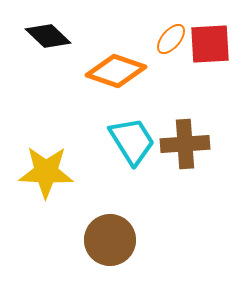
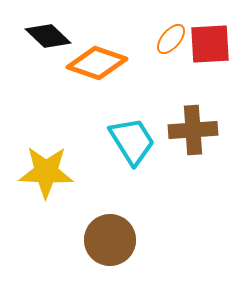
orange diamond: moved 19 px left, 8 px up
brown cross: moved 8 px right, 14 px up
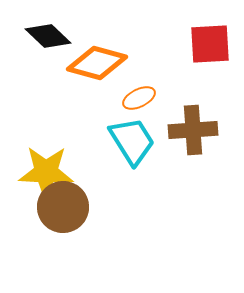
orange ellipse: moved 32 px left, 59 px down; rotated 24 degrees clockwise
orange diamond: rotated 4 degrees counterclockwise
brown circle: moved 47 px left, 33 px up
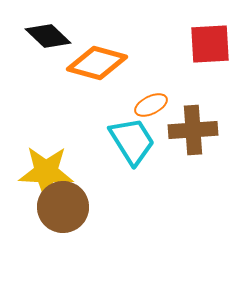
orange ellipse: moved 12 px right, 7 px down
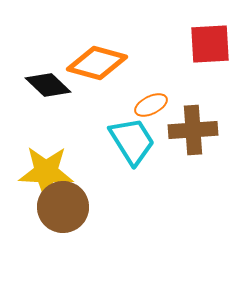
black diamond: moved 49 px down
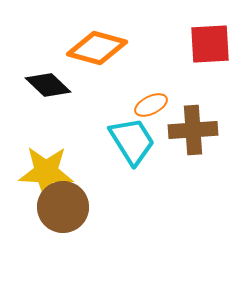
orange diamond: moved 15 px up
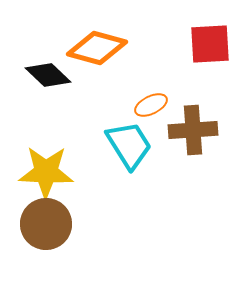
black diamond: moved 10 px up
cyan trapezoid: moved 3 px left, 4 px down
brown circle: moved 17 px left, 17 px down
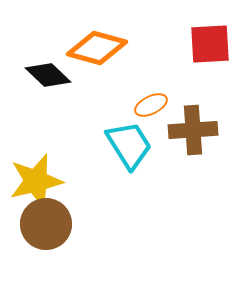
yellow star: moved 10 px left, 9 px down; rotated 16 degrees counterclockwise
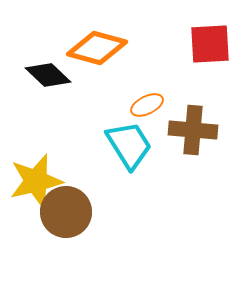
orange ellipse: moved 4 px left
brown cross: rotated 9 degrees clockwise
brown circle: moved 20 px right, 12 px up
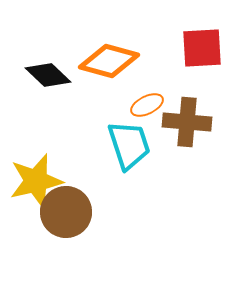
red square: moved 8 px left, 4 px down
orange diamond: moved 12 px right, 13 px down
brown cross: moved 6 px left, 8 px up
cyan trapezoid: rotated 14 degrees clockwise
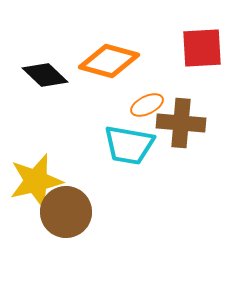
black diamond: moved 3 px left
brown cross: moved 6 px left, 1 px down
cyan trapezoid: rotated 118 degrees clockwise
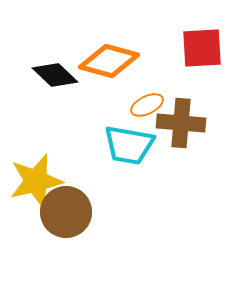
black diamond: moved 10 px right
